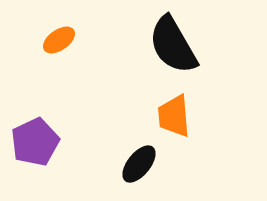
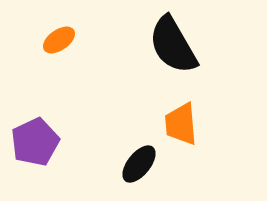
orange trapezoid: moved 7 px right, 8 px down
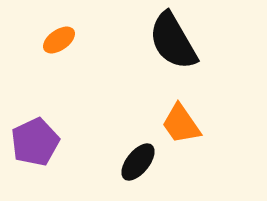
black semicircle: moved 4 px up
orange trapezoid: rotated 30 degrees counterclockwise
black ellipse: moved 1 px left, 2 px up
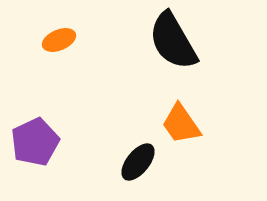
orange ellipse: rotated 12 degrees clockwise
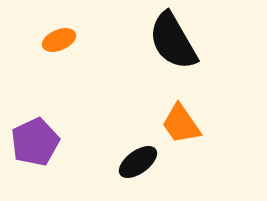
black ellipse: rotated 15 degrees clockwise
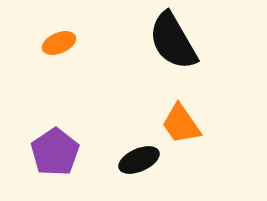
orange ellipse: moved 3 px down
purple pentagon: moved 20 px right, 10 px down; rotated 9 degrees counterclockwise
black ellipse: moved 1 px right, 2 px up; rotated 12 degrees clockwise
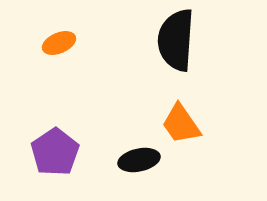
black semicircle: moved 3 px right, 1 px up; rotated 34 degrees clockwise
black ellipse: rotated 12 degrees clockwise
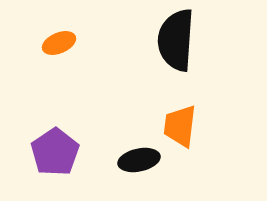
orange trapezoid: moved 1 px left, 2 px down; rotated 42 degrees clockwise
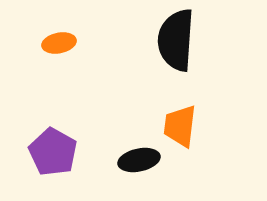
orange ellipse: rotated 12 degrees clockwise
purple pentagon: moved 2 px left; rotated 9 degrees counterclockwise
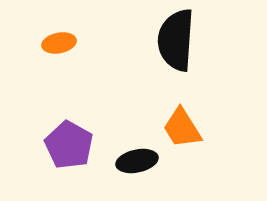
orange trapezoid: moved 2 px right, 2 px down; rotated 39 degrees counterclockwise
purple pentagon: moved 16 px right, 7 px up
black ellipse: moved 2 px left, 1 px down
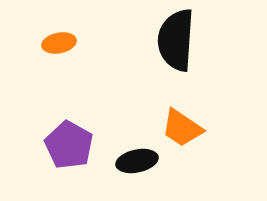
orange trapezoid: rotated 24 degrees counterclockwise
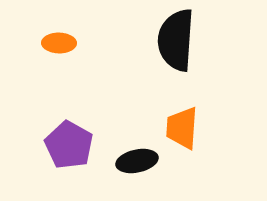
orange ellipse: rotated 12 degrees clockwise
orange trapezoid: rotated 60 degrees clockwise
